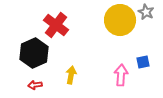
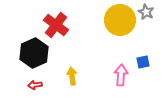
yellow arrow: moved 1 px right, 1 px down; rotated 18 degrees counterclockwise
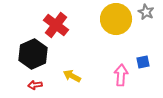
yellow circle: moved 4 px left, 1 px up
black hexagon: moved 1 px left, 1 px down
yellow arrow: rotated 54 degrees counterclockwise
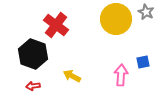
black hexagon: rotated 16 degrees counterclockwise
red arrow: moved 2 px left, 1 px down
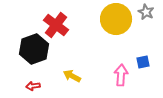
black hexagon: moved 1 px right, 5 px up; rotated 20 degrees clockwise
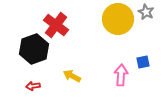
yellow circle: moved 2 px right
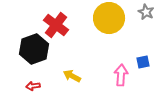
yellow circle: moved 9 px left, 1 px up
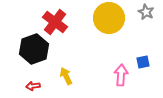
red cross: moved 1 px left, 3 px up
yellow arrow: moved 6 px left; rotated 36 degrees clockwise
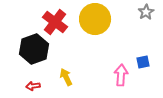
gray star: rotated 14 degrees clockwise
yellow circle: moved 14 px left, 1 px down
yellow arrow: moved 1 px down
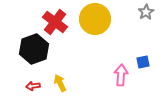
yellow arrow: moved 6 px left, 6 px down
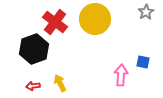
blue square: rotated 24 degrees clockwise
